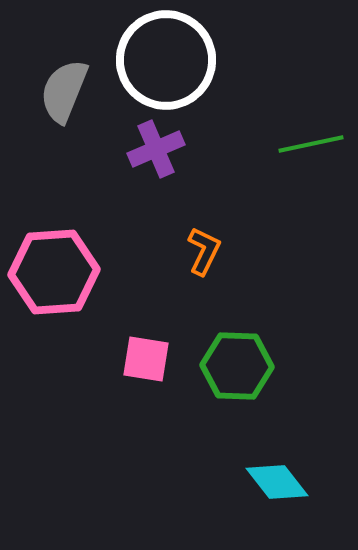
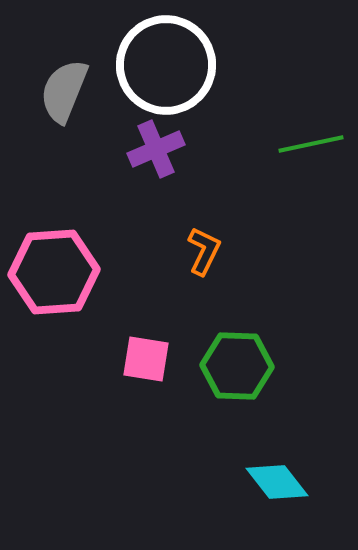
white circle: moved 5 px down
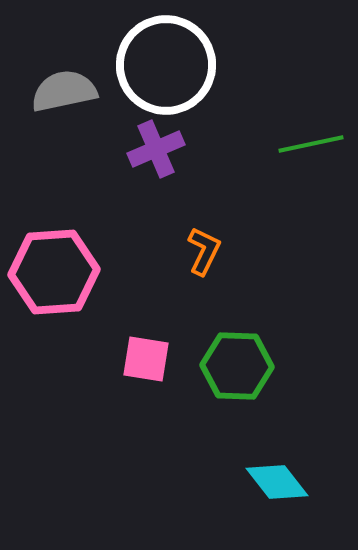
gray semicircle: rotated 56 degrees clockwise
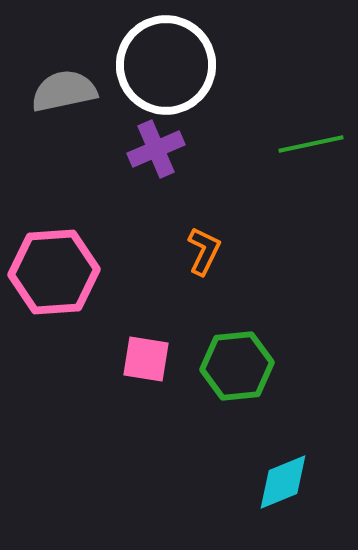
green hexagon: rotated 8 degrees counterclockwise
cyan diamond: moved 6 px right; rotated 74 degrees counterclockwise
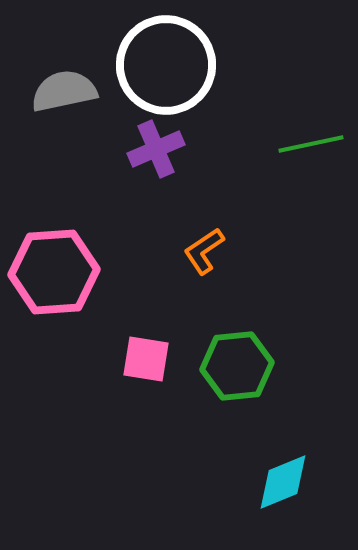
orange L-shape: rotated 150 degrees counterclockwise
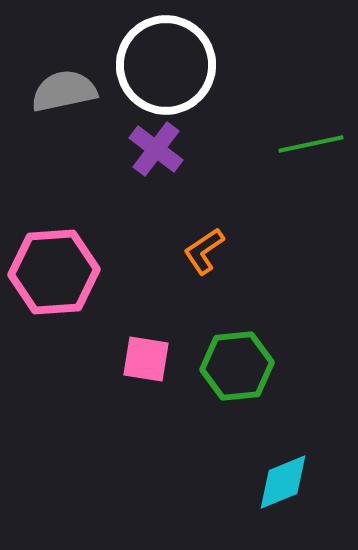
purple cross: rotated 30 degrees counterclockwise
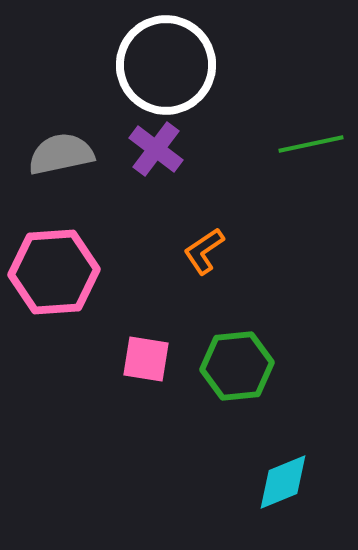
gray semicircle: moved 3 px left, 63 px down
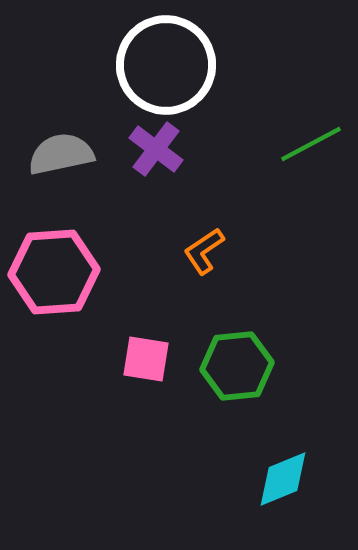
green line: rotated 16 degrees counterclockwise
cyan diamond: moved 3 px up
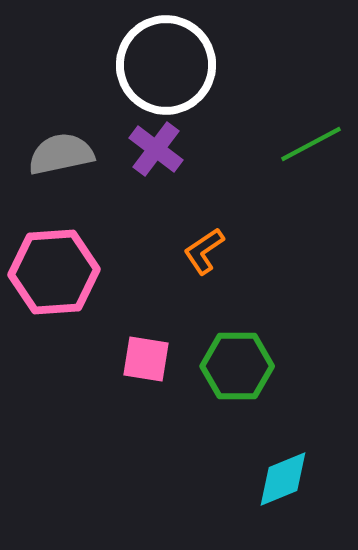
green hexagon: rotated 6 degrees clockwise
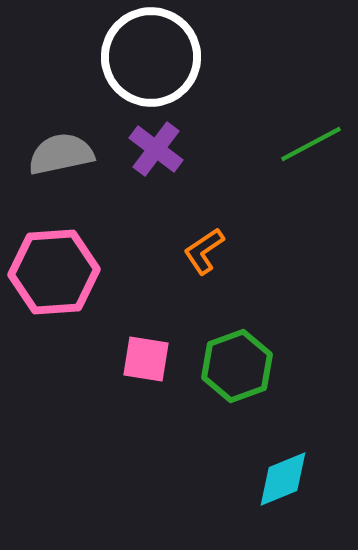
white circle: moved 15 px left, 8 px up
green hexagon: rotated 20 degrees counterclockwise
